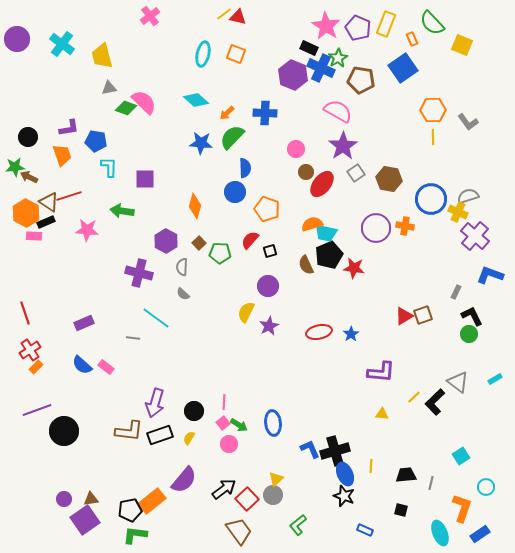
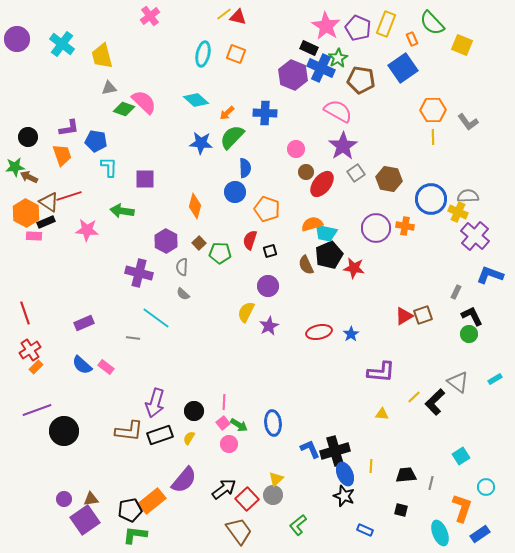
green diamond at (126, 108): moved 2 px left, 1 px down
gray semicircle at (468, 196): rotated 15 degrees clockwise
red semicircle at (250, 240): rotated 24 degrees counterclockwise
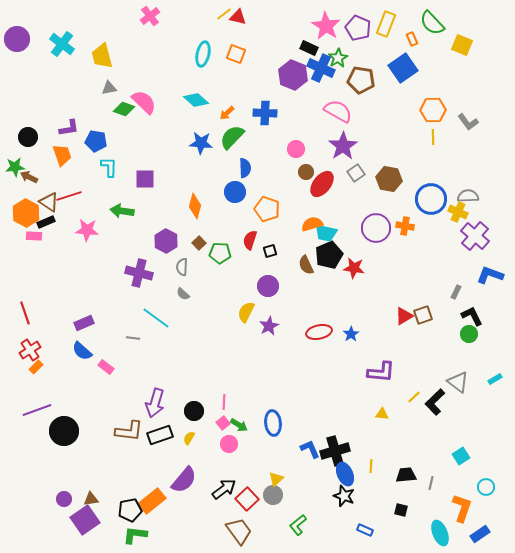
blue semicircle at (82, 365): moved 14 px up
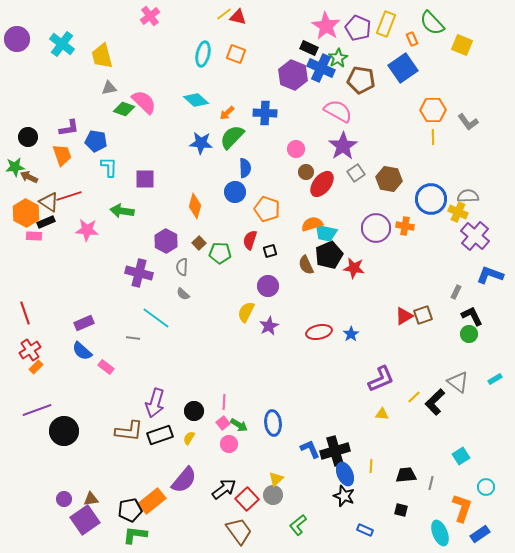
purple L-shape at (381, 372): moved 7 px down; rotated 28 degrees counterclockwise
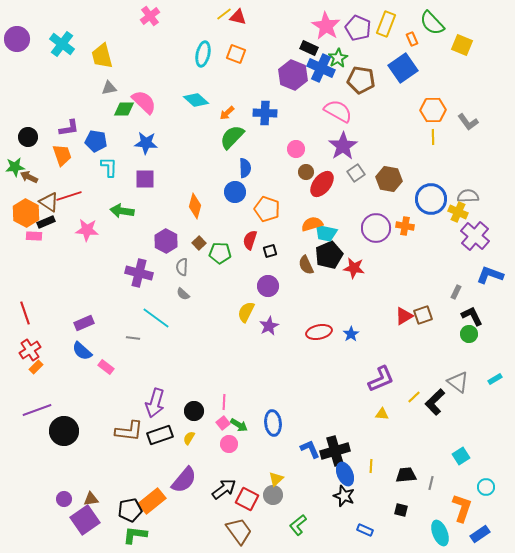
green diamond at (124, 109): rotated 20 degrees counterclockwise
blue star at (201, 143): moved 55 px left
red square at (247, 499): rotated 20 degrees counterclockwise
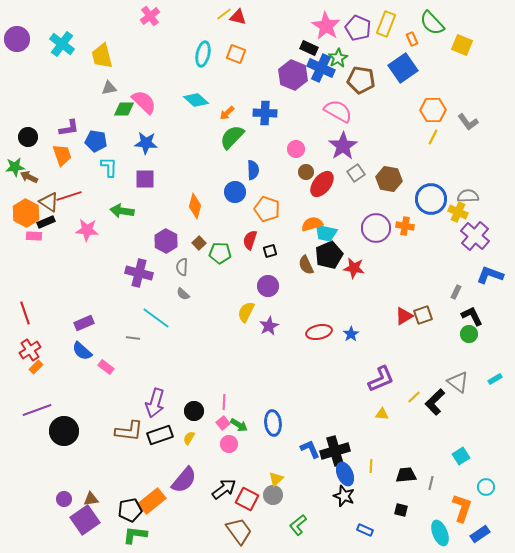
yellow line at (433, 137): rotated 28 degrees clockwise
blue semicircle at (245, 168): moved 8 px right, 2 px down
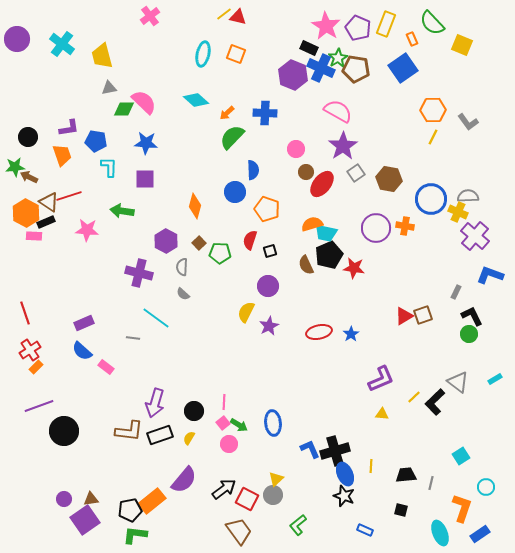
brown pentagon at (361, 80): moved 5 px left, 11 px up
purple line at (37, 410): moved 2 px right, 4 px up
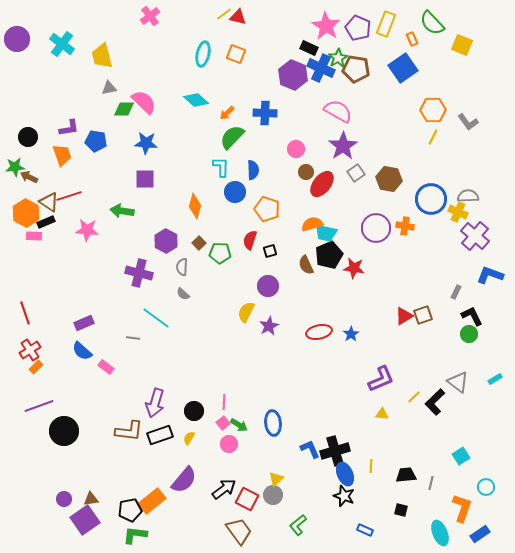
cyan L-shape at (109, 167): moved 112 px right
